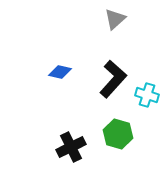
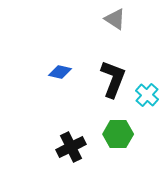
gray triangle: rotated 45 degrees counterclockwise
black L-shape: rotated 21 degrees counterclockwise
cyan cross: rotated 25 degrees clockwise
green hexagon: rotated 16 degrees counterclockwise
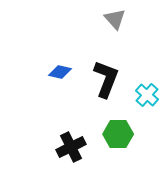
gray triangle: rotated 15 degrees clockwise
black L-shape: moved 7 px left
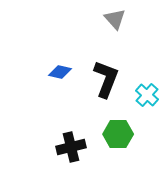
black cross: rotated 12 degrees clockwise
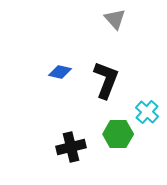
black L-shape: moved 1 px down
cyan cross: moved 17 px down
